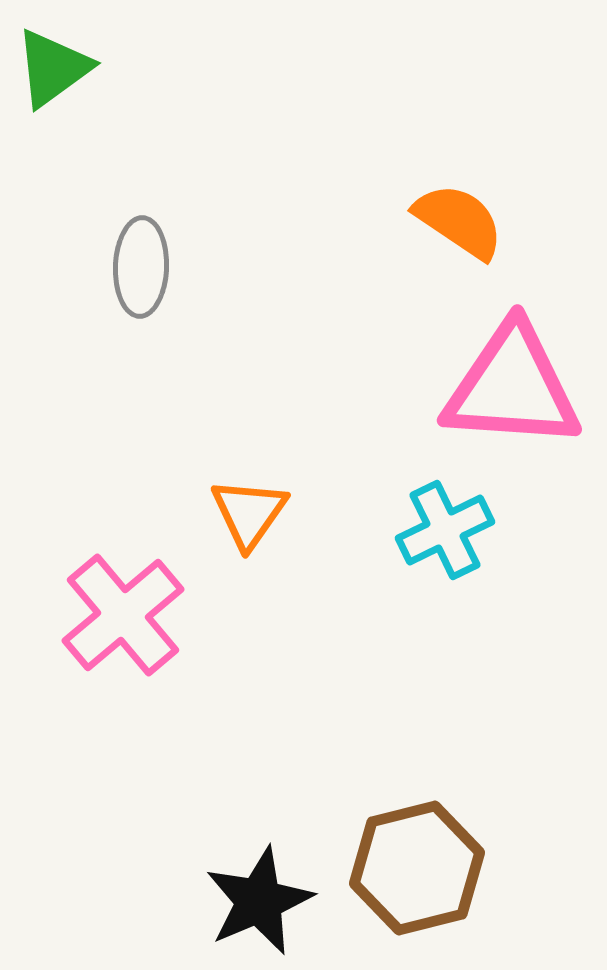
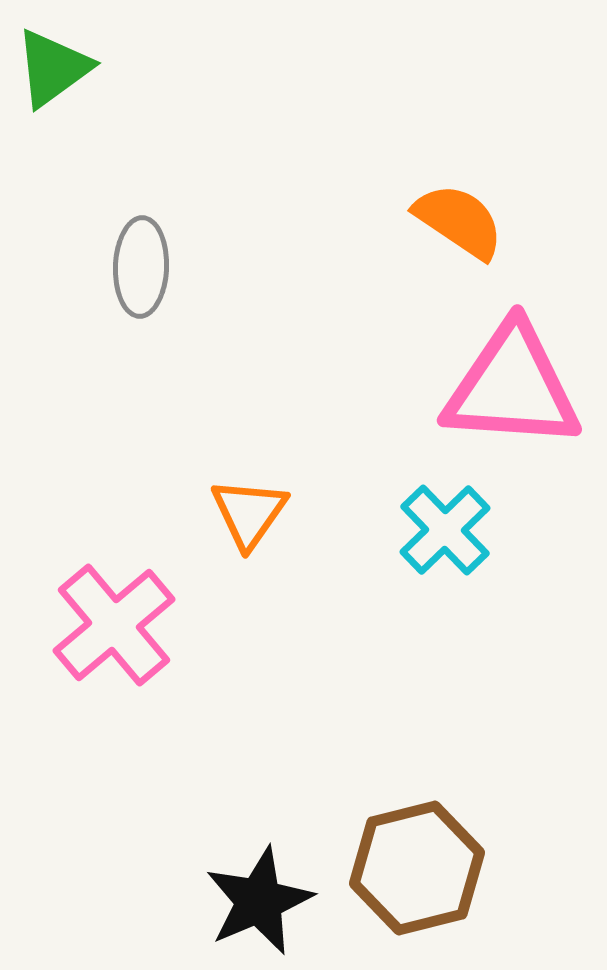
cyan cross: rotated 18 degrees counterclockwise
pink cross: moved 9 px left, 10 px down
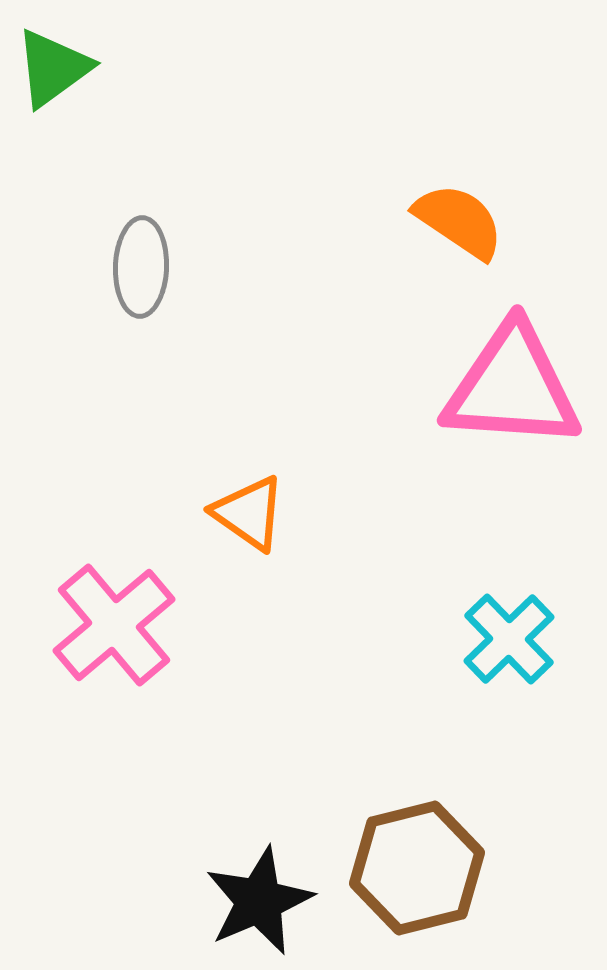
orange triangle: rotated 30 degrees counterclockwise
cyan cross: moved 64 px right, 109 px down
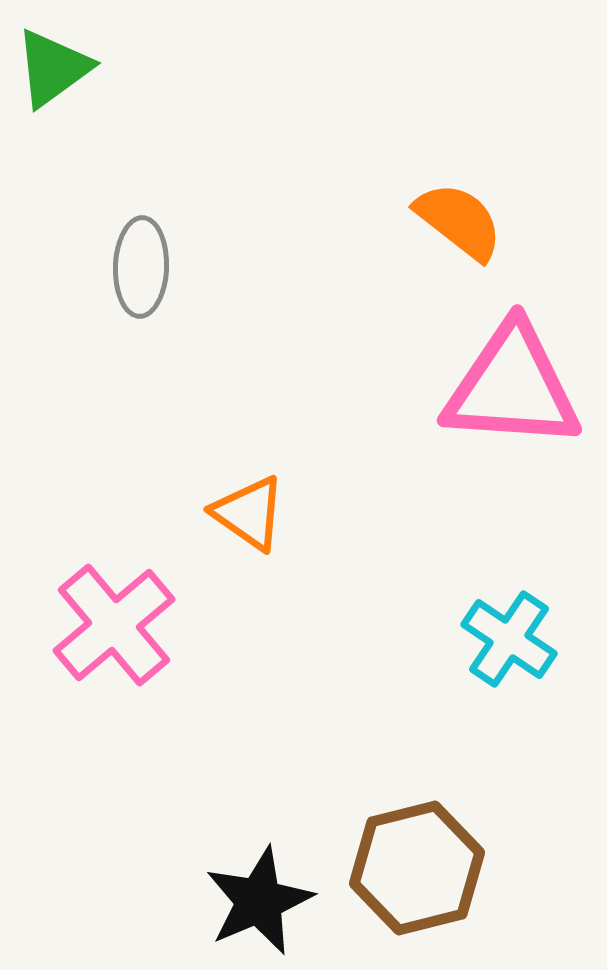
orange semicircle: rotated 4 degrees clockwise
cyan cross: rotated 12 degrees counterclockwise
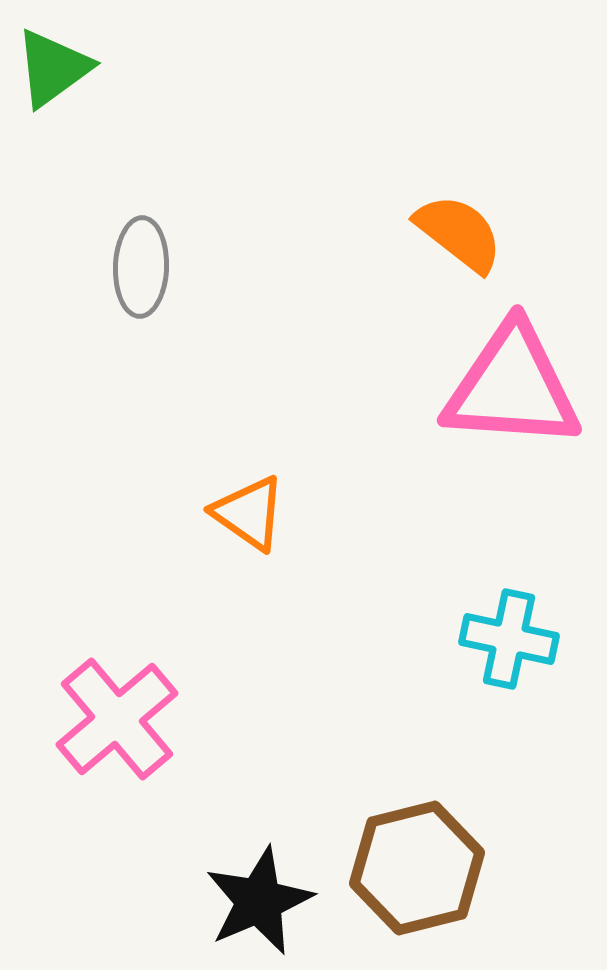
orange semicircle: moved 12 px down
pink cross: moved 3 px right, 94 px down
cyan cross: rotated 22 degrees counterclockwise
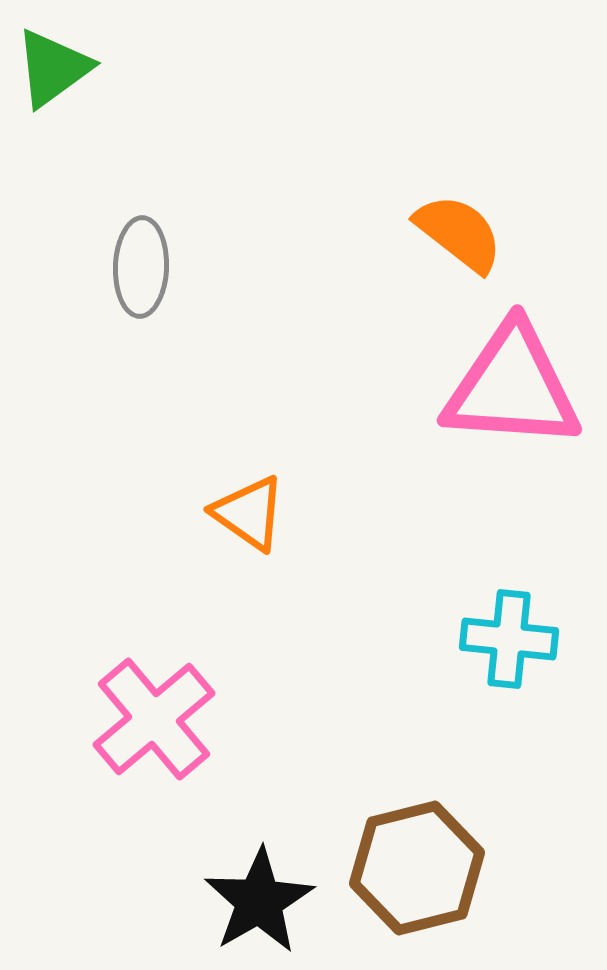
cyan cross: rotated 6 degrees counterclockwise
pink cross: moved 37 px right
black star: rotated 7 degrees counterclockwise
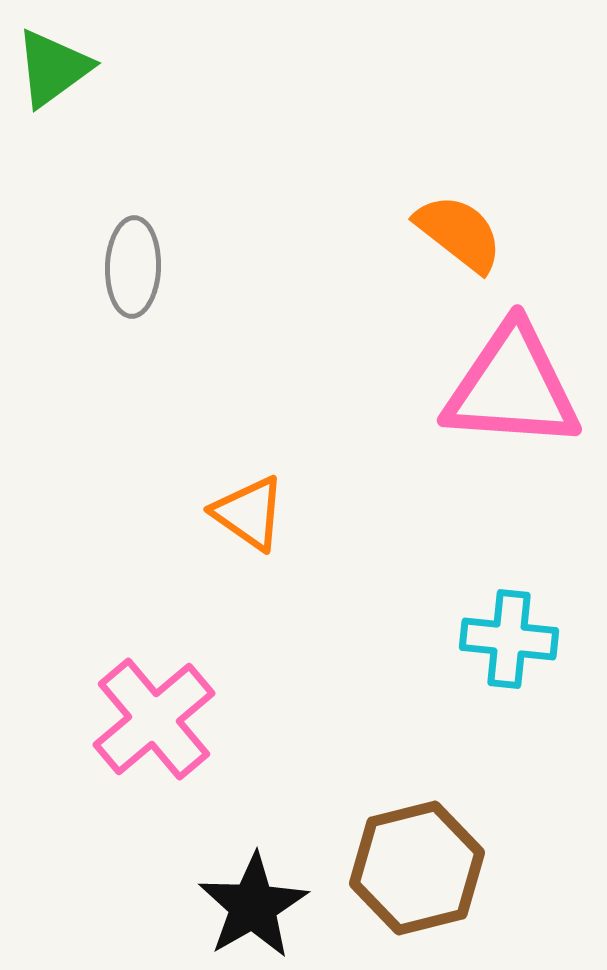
gray ellipse: moved 8 px left
black star: moved 6 px left, 5 px down
